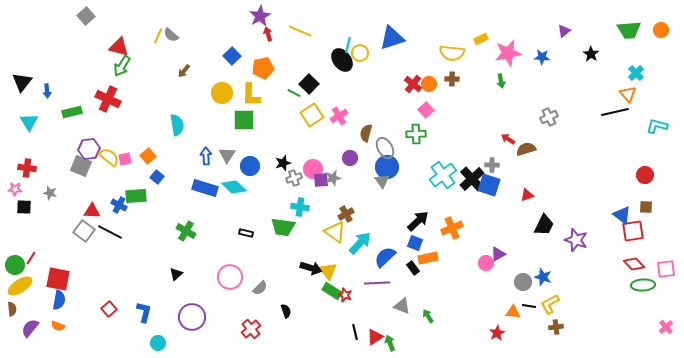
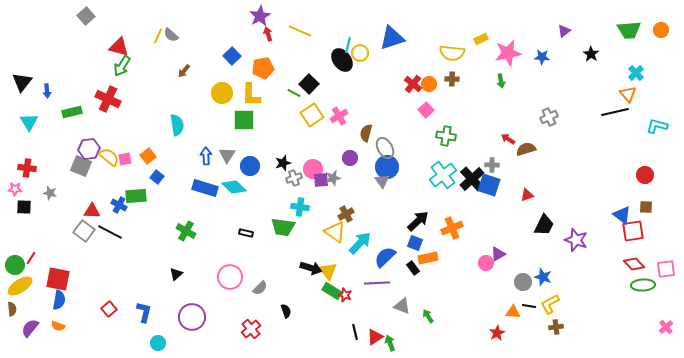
green cross at (416, 134): moved 30 px right, 2 px down; rotated 12 degrees clockwise
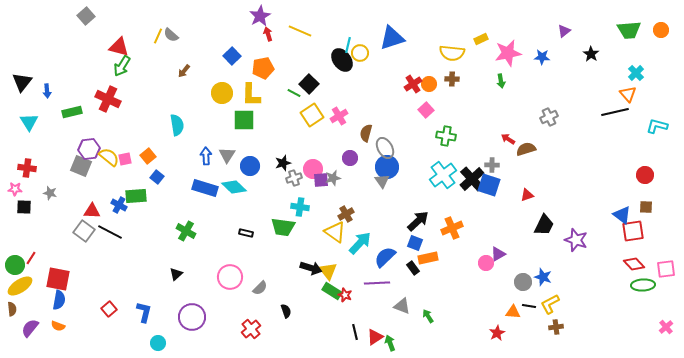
red cross at (413, 84): rotated 18 degrees clockwise
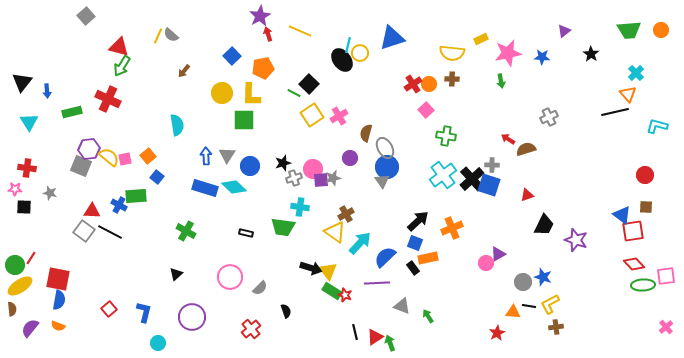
pink square at (666, 269): moved 7 px down
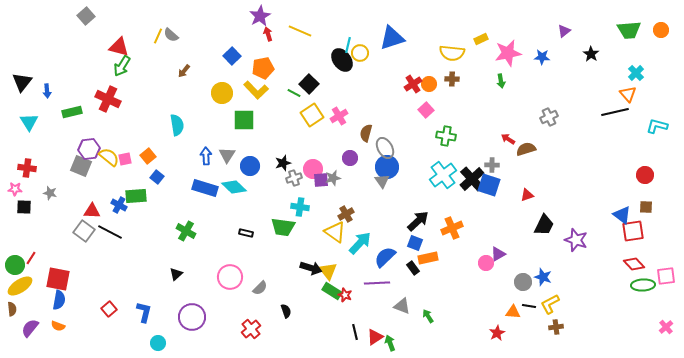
yellow L-shape at (251, 95): moved 5 px right, 5 px up; rotated 45 degrees counterclockwise
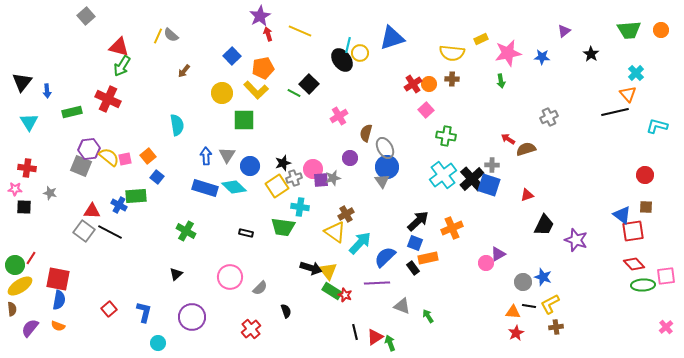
yellow square at (312, 115): moved 35 px left, 71 px down
red star at (497, 333): moved 19 px right
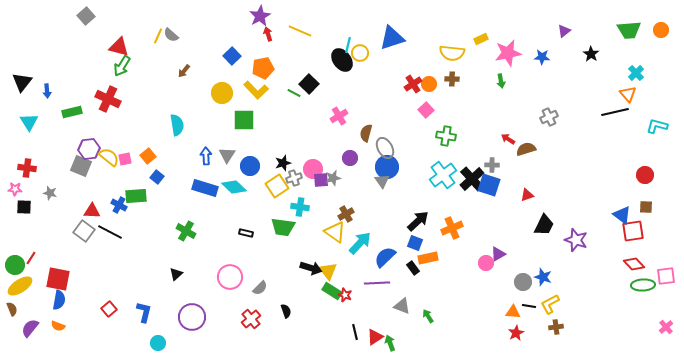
brown semicircle at (12, 309): rotated 16 degrees counterclockwise
red cross at (251, 329): moved 10 px up
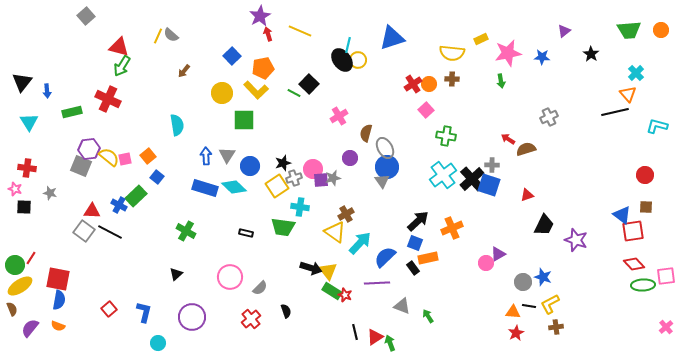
yellow circle at (360, 53): moved 2 px left, 7 px down
pink star at (15, 189): rotated 16 degrees clockwise
green rectangle at (136, 196): rotated 40 degrees counterclockwise
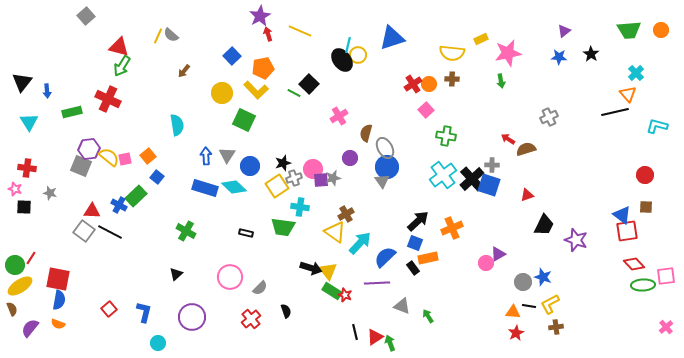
blue star at (542, 57): moved 17 px right
yellow circle at (358, 60): moved 5 px up
green square at (244, 120): rotated 25 degrees clockwise
red square at (633, 231): moved 6 px left
orange semicircle at (58, 326): moved 2 px up
